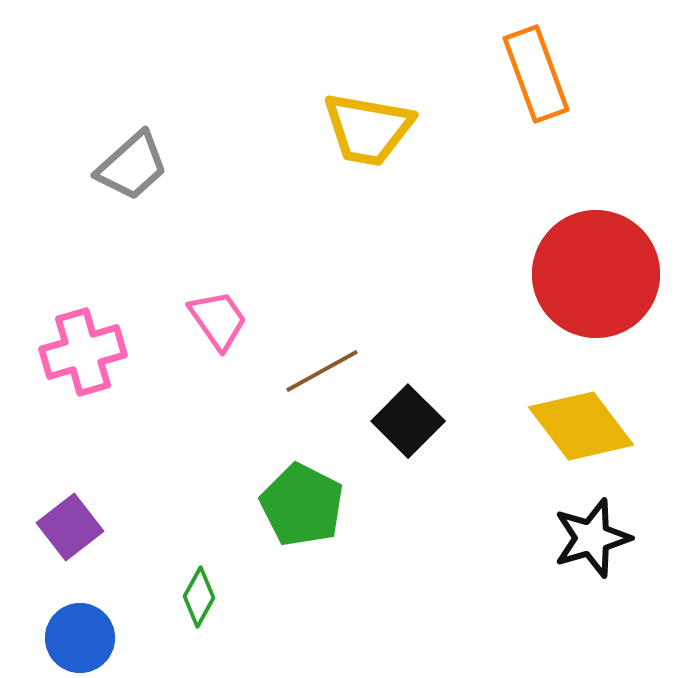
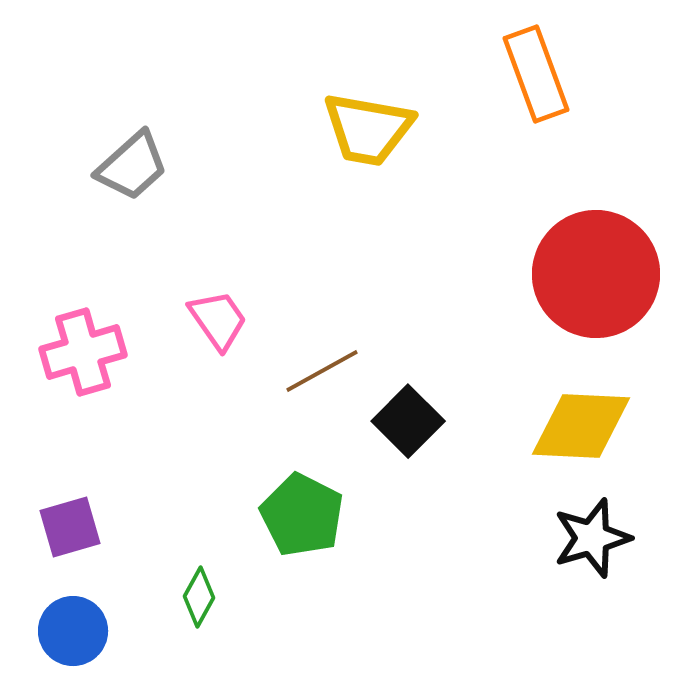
yellow diamond: rotated 50 degrees counterclockwise
green pentagon: moved 10 px down
purple square: rotated 22 degrees clockwise
blue circle: moved 7 px left, 7 px up
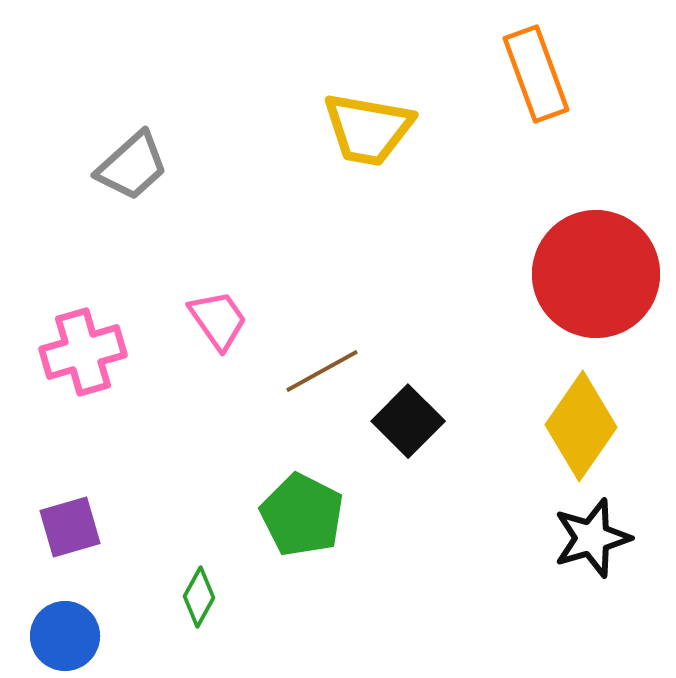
yellow diamond: rotated 58 degrees counterclockwise
blue circle: moved 8 px left, 5 px down
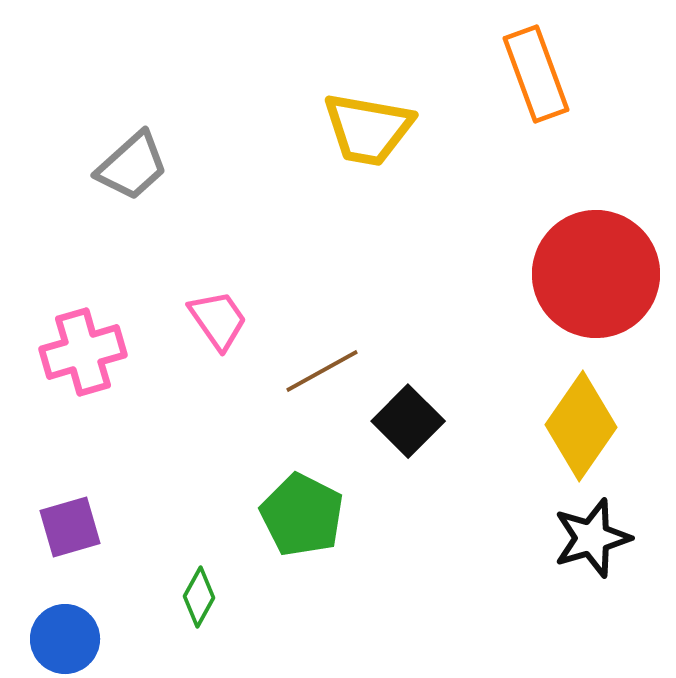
blue circle: moved 3 px down
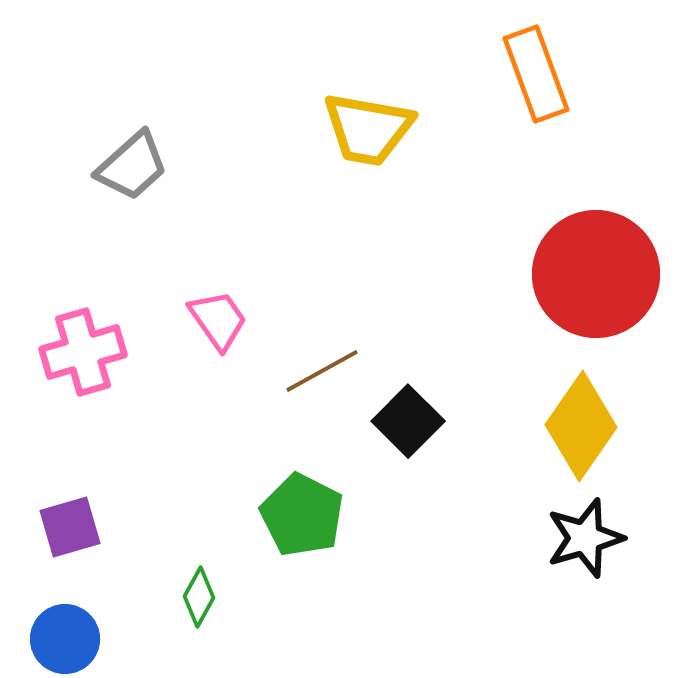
black star: moved 7 px left
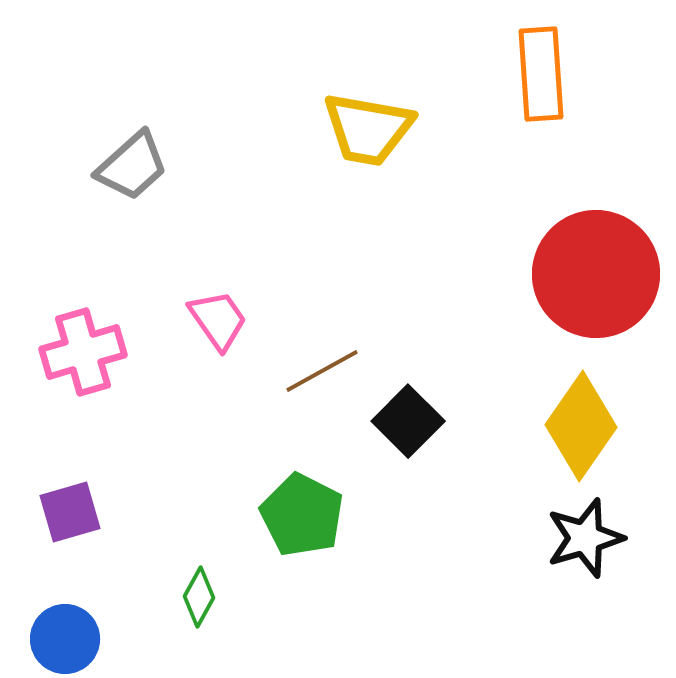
orange rectangle: moved 5 px right; rotated 16 degrees clockwise
purple square: moved 15 px up
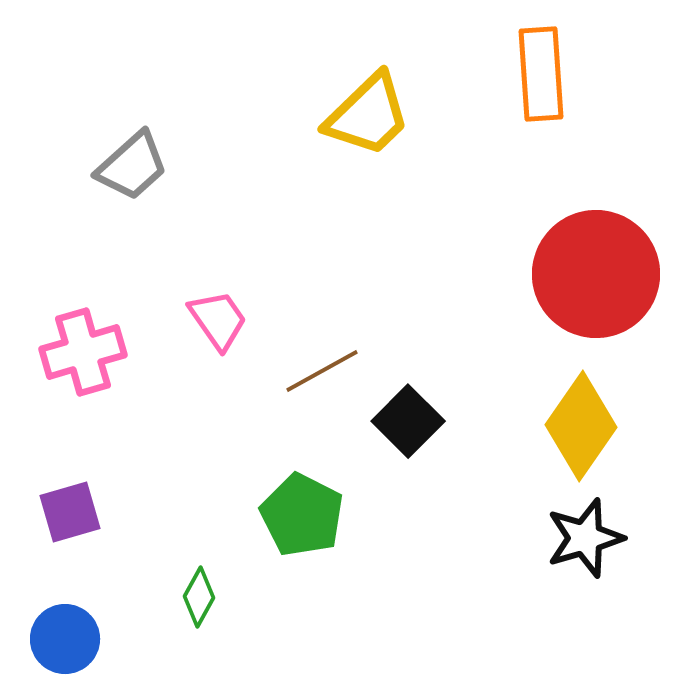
yellow trapezoid: moved 14 px up; rotated 54 degrees counterclockwise
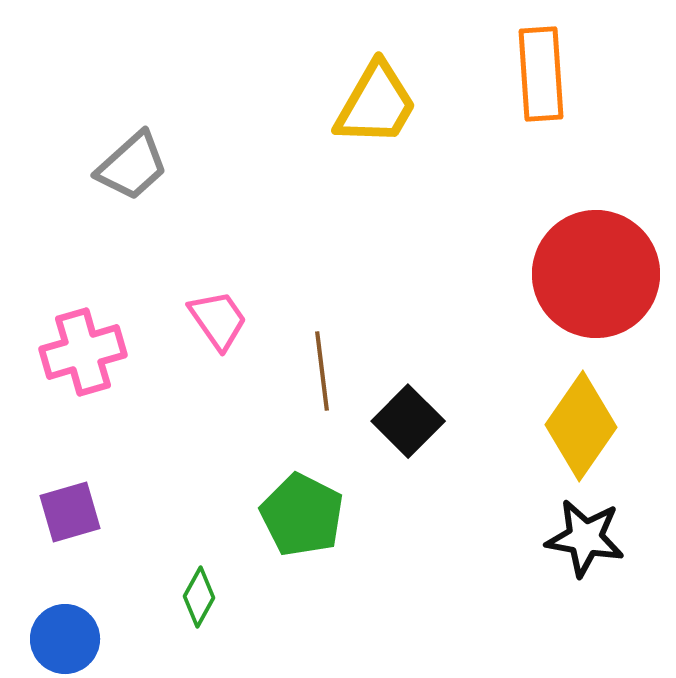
yellow trapezoid: moved 8 px right, 11 px up; rotated 16 degrees counterclockwise
brown line: rotated 68 degrees counterclockwise
black star: rotated 26 degrees clockwise
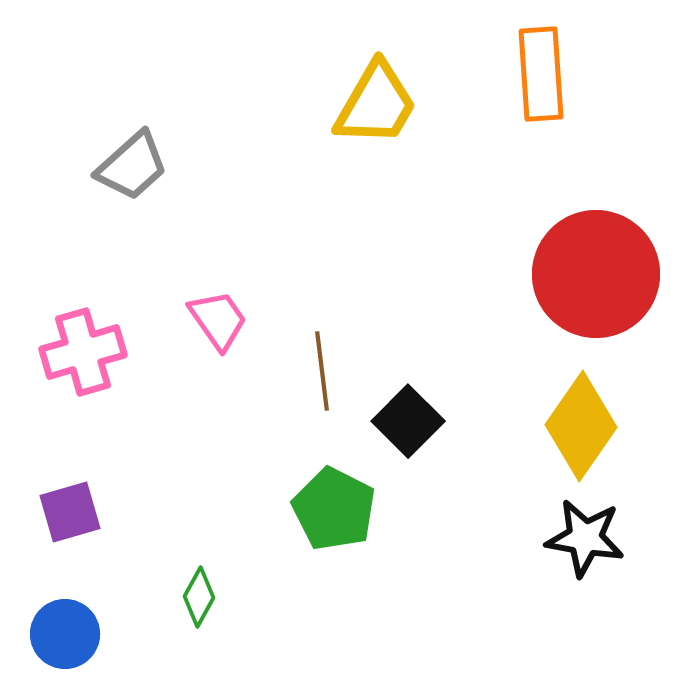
green pentagon: moved 32 px right, 6 px up
blue circle: moved 5 px up
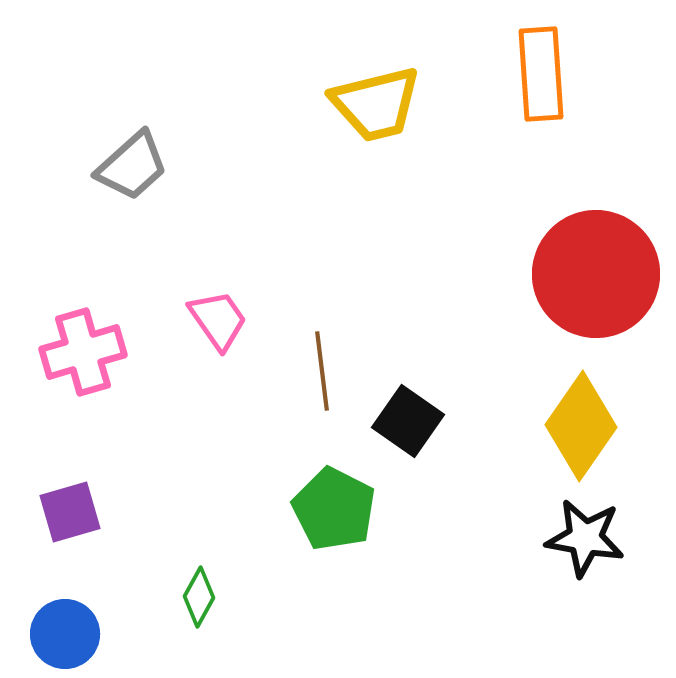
yellow trapezoid: rotated 46 degrees clockwise
black square: rotated 10 degrees counterclockwise
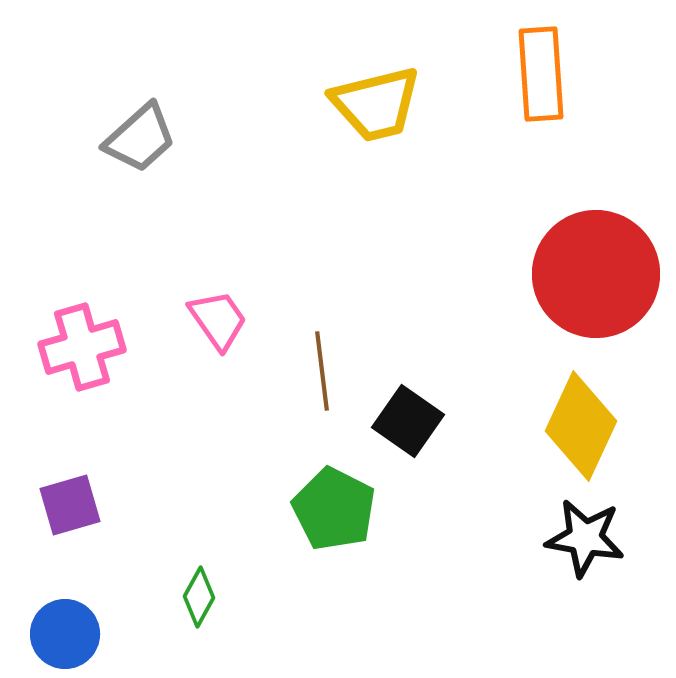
gray trapezoid: moved 8 px right, 28 px up
pink cross: moved 1 px left, 5 px up
yellow diamond: rotated 10 degrees counterclockwise
purple square: moved 7 px up
